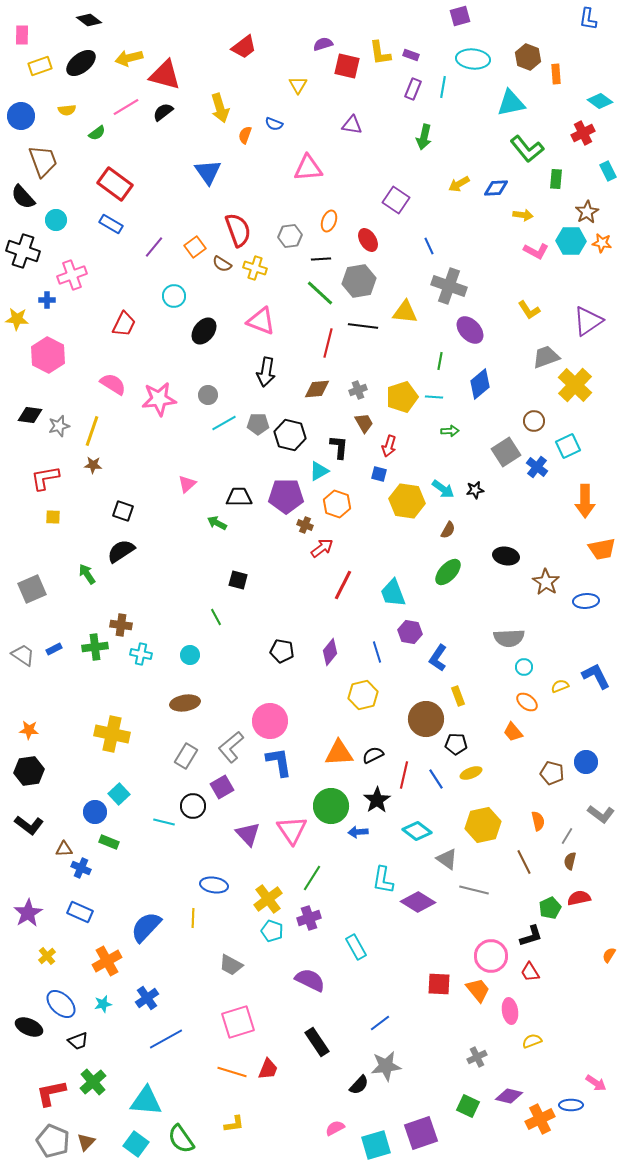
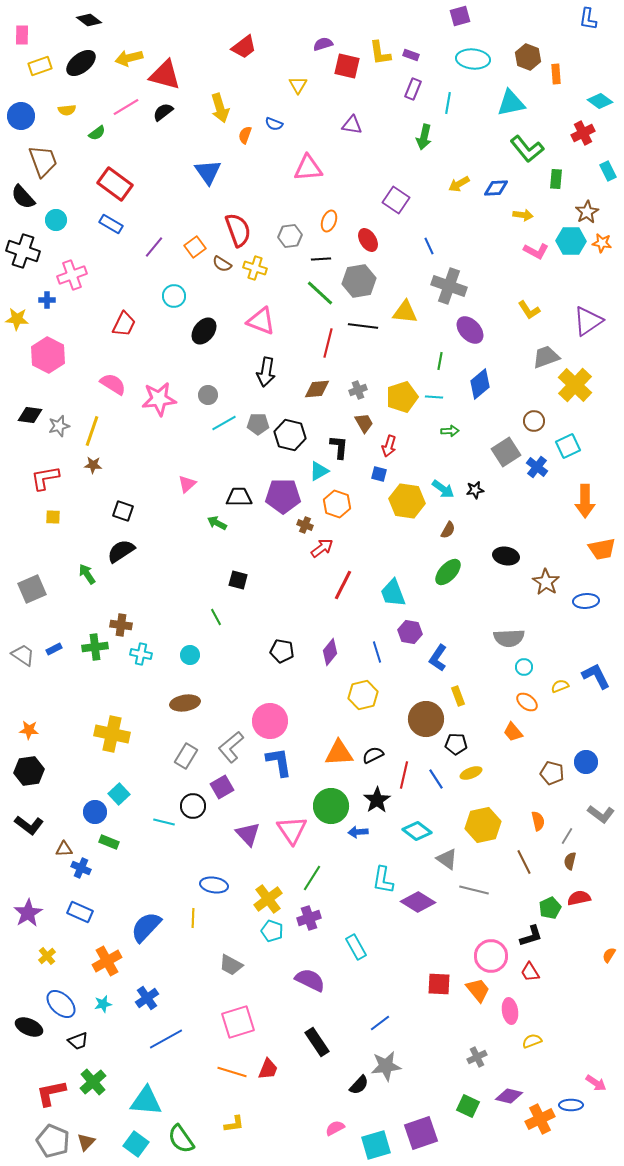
cyan line at (443, 87): moved 5 px right, 16 px down
purple pentagon at (286, 496): moved 3 px left
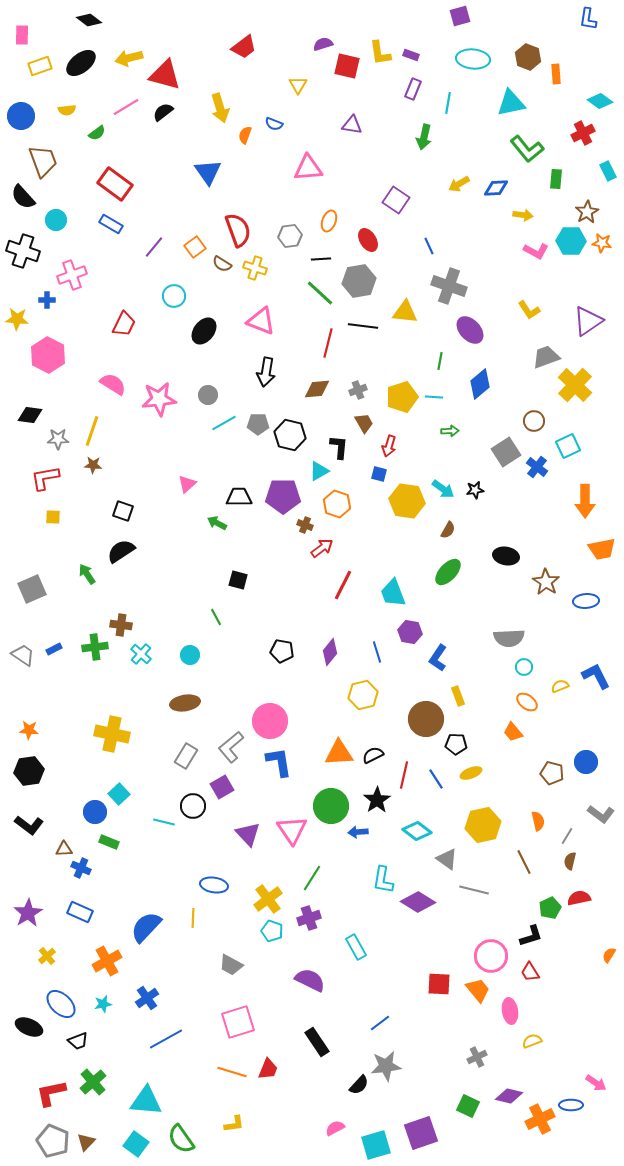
gray star at (59, 426): moved 1 px left, 13 px down; rotated 15 degrees clockwise
cyan cross at (141, 654): rotated 30 degrees clockwise
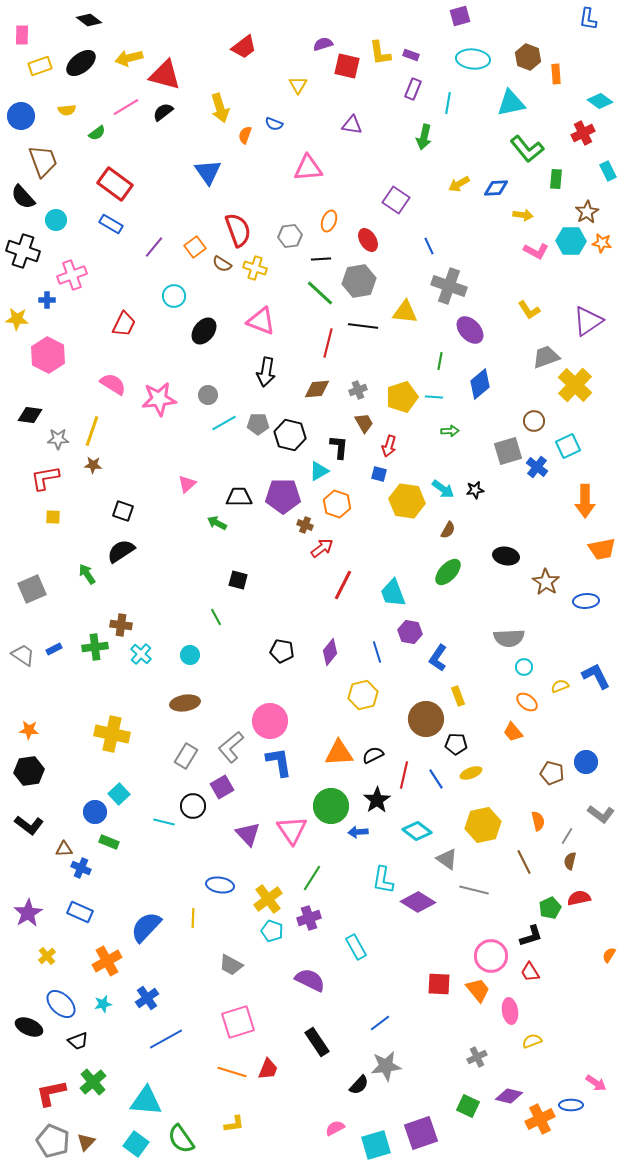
gray square at (506, 452): moved 2 px right, 1 px up; rotated 16 degrees clockwise
blue ellipse at (214, 885): moved 6 px right
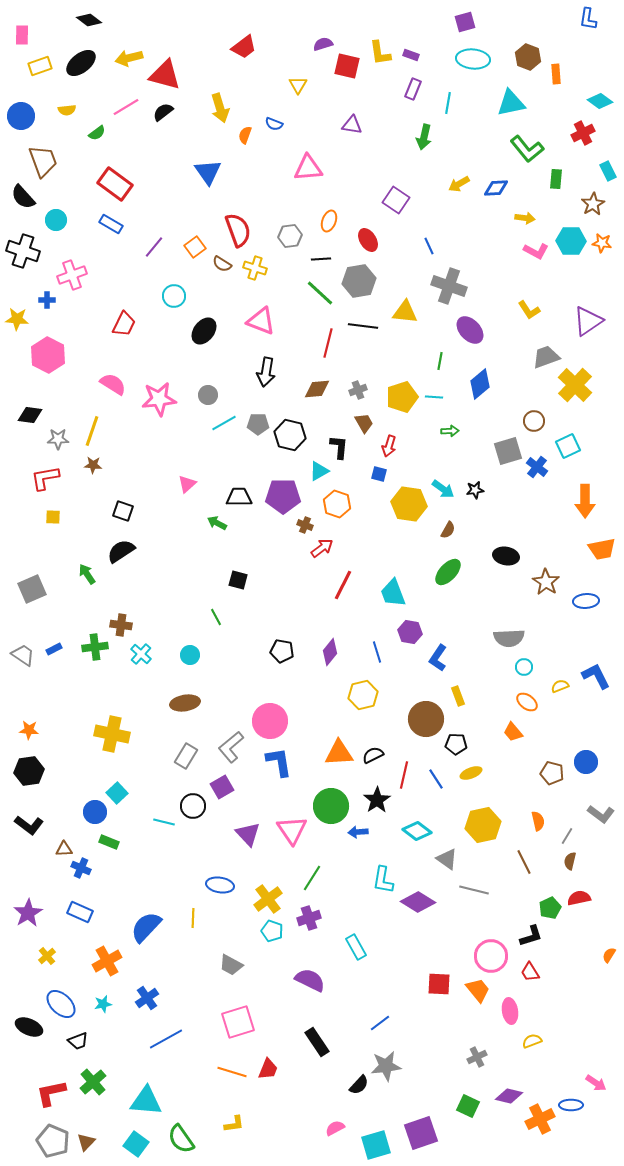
purple square at (460, 16): moved 5 px right, 6 px down
brown star at (587, 212): moved 6 px right, 8 px up
yellow arrow at (523, 215): moved 2 px right, 3 px down
yellow hexagon at (407, 501): moved 2 px right, 3 px down
cyan square at (119, 794): moved 2 px left, 1 px up
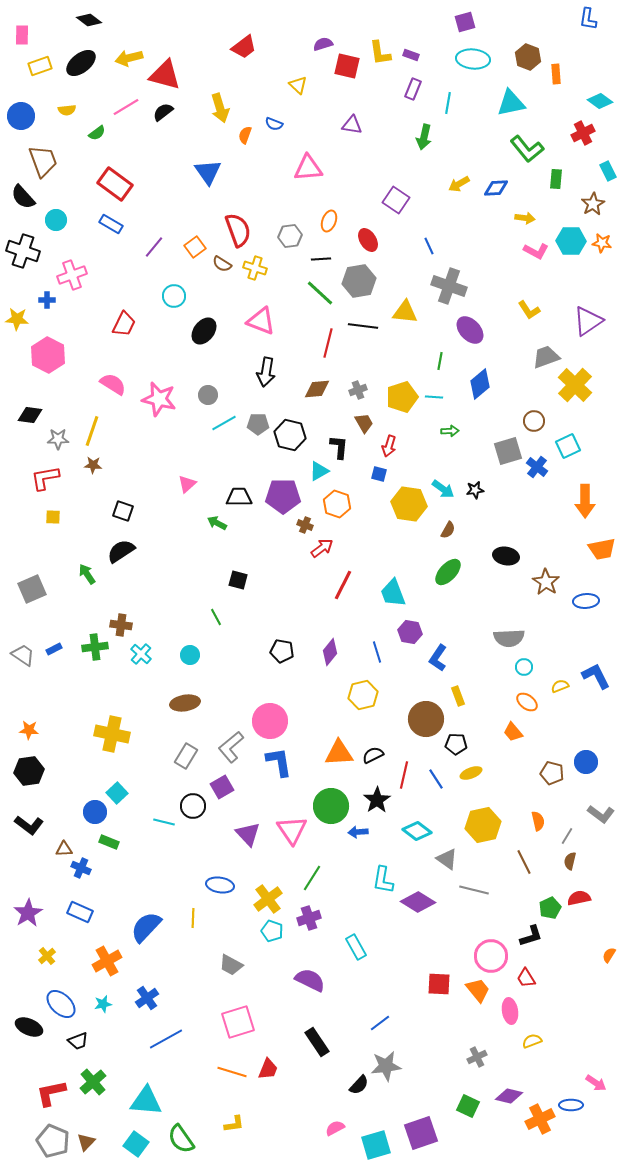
yellow triangle at (298, 85): rotated 18 degrees counterclockwise
pink star at (159, 399): rotated 20 degrees clockwise
red trapezoid at (530, 972): moved 4 px left, 6 px down
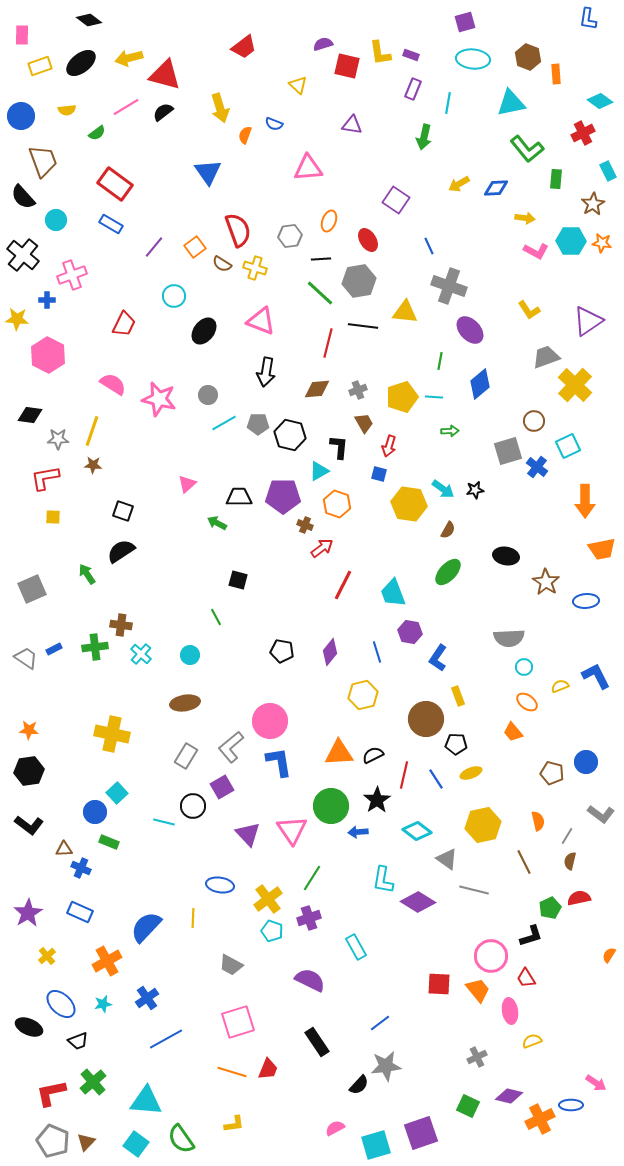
black cross at (23, 251): moved 4 px down; rotated 20 degrees clockwise
gray trapezoid at (23, 655): moved 3 px right, 3 px down
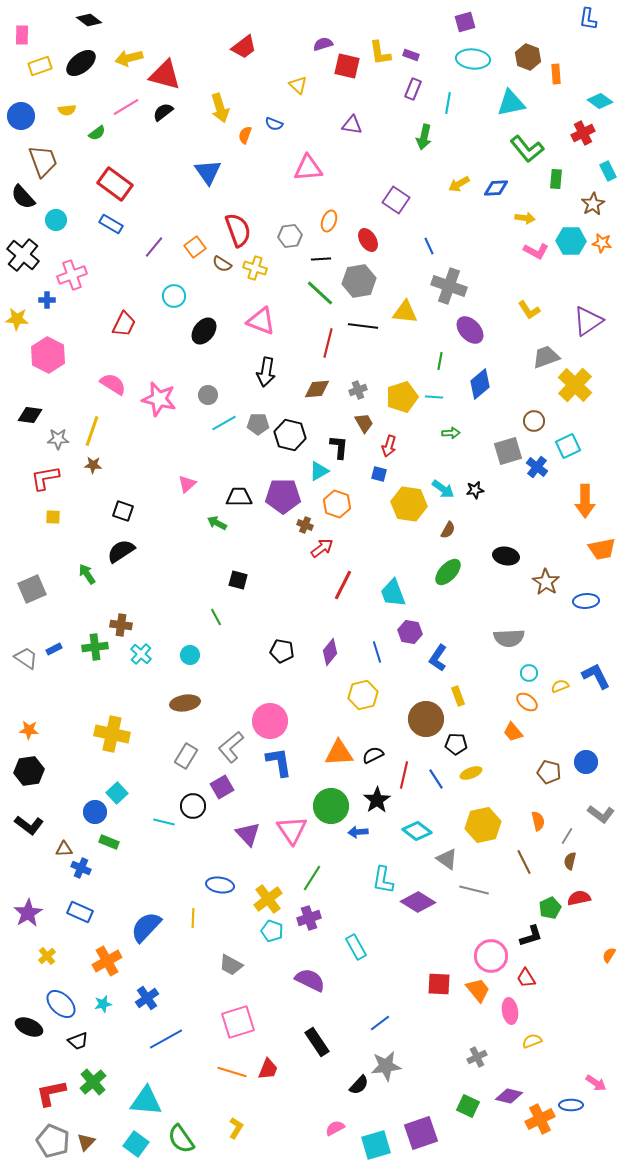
green arrow at (450, 431): moved 1 px right, 2 px down
cyan circle at (524, 667): moved 5 px right, 6 px down
brown pentagon at (552, 773): moved 3 px left, 1 px up
yellow L-shape at (234, 1124): moved 2 px right, 4 px down; rotated 50 degrees counterclockwise
